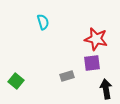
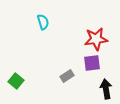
red star: rotated 20 degrees counterclockwise
gray rectangle: rotated 16 degrees counterclockwise
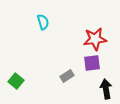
red star: moved 1 px left
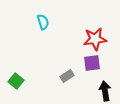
black arrow: moved 1 px left, 2 px down
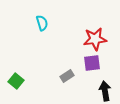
cyan semicircle: moved 1 px left, 1 px down
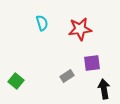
red star: moved 15 px left, 10 px up
black arrow: moved 1 px left, 2 px up
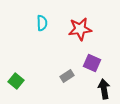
cyan semicircle: rotated 14 degrees clockwise
purple square: rotated 30 degrees clockwise
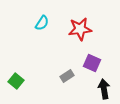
cyan semicircle: rotated 35 degrees clockwise
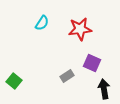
green square: moved 2 px left
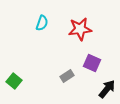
cyan semicircle: rotated 14 degrees counterclockwise
black arrow: moved 3 px right; rotated 48 degrees clockwise
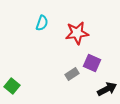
red star: moved 3 px left, 4 px down
gray rectangle: moved 5 px right, 2 px up
green square: moved 2 px left, 5 px down
black arrow: rotated 24 degrees clockwise
